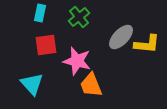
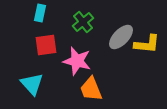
green cross: moved 4 px right, 5 px down
orange trapezoid: moved 4 px down
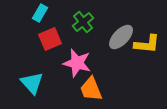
cyan rectangle: rotated 18 degrees clockwise
red square: moved 4 px right, 6 px up; rotated 15 degrees counterclockwise
pink star: moved 2 px down
cyan triangle: moved 1 px up
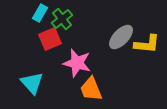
green cross: moved 21 px left, 3 px up
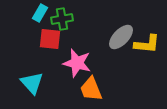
green cross: rotated 30 degrees clockwise
red square: rotated 30 degrees clockwise
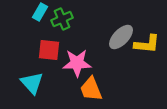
cyan rectangle: moved 1 px up
green cross: rotated 15 degrees counterclockwise
red square: moved 1 px left, 11 px down
pink star: rotated 16 degrees counterclockwise
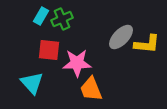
cyan rectangle: moved 1 px right, 4 px down
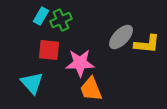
green cross: moved 1 px left, 1 px down
pink star: moved 3 px right
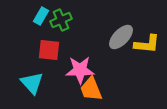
pink star: moved 7 px down
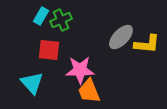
orange trapezoid: moved 2 px left, 2 px down
